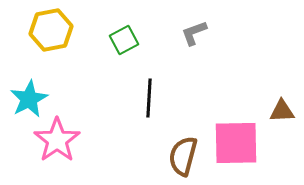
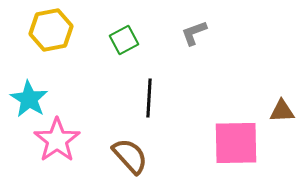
cyan star: rotated 12 degrees counterclockwise
brown semicircle: moved 53 px left; rotated 123 degrees clockwise
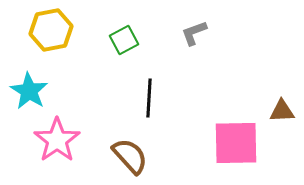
cyan star: moved 8 px up
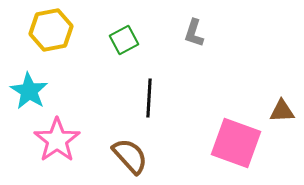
gray L-shape: rotated 52 degrees counterclockwise
pink square: rotated 21 degrees clockwise
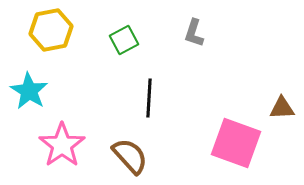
brown triangle: moved 3 px up
pink star: moved 5 px right, 5 px down
